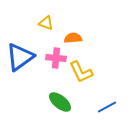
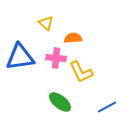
yellow triangle: rotated 21 degrees clockwise
blue triangle: rotated 28 degrees clockwise
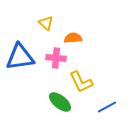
yellow L-shape: moved 10 px down
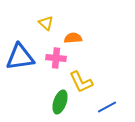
green ellipse: rotated 70 degrees clockwise
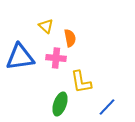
yellow triangle: moved 3 px down
orange semicircle: moved 3 px left; rotated 84 degrees clockwise
yellow L-shape: rotated 15 degrees clockwise
green ellipse: moved 2 px down
blue line: rotated 18 degrees counterclockwise
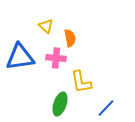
blue line: moved 1 px left, 1 px down
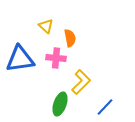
blue triangle: moved 2 px down
yellow L-shape: rotated 125 degrees counterclockwise
blue line: moved 1 px left, 1 px up
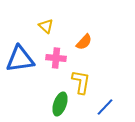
orange semicircle: moved 14 px right, 4 px down; rotated 54 degrees clockwise
yellow L-shape: rotated 35 degrees counterclockwise
